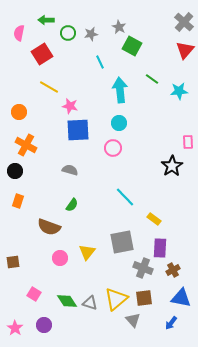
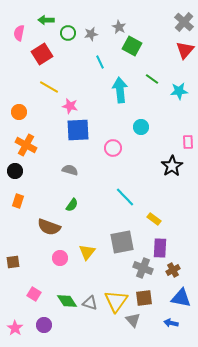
cyan circle at (119, 123): moved 22 px right, 4 px down
yellow triangle at (116, 299): moved 2 px down; rotated 15 degrees counterclockwise
blue arrow at (171, 323): rotated 64 degrees clockwise
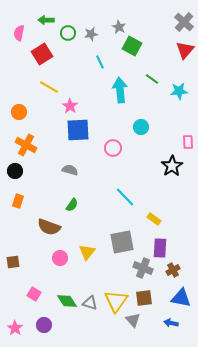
pink star at (70, 106): rotated 21 degrees clockwise
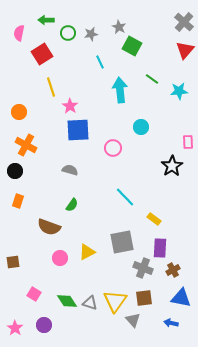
yellow line at (49, 87): moved 2 px right; rotated 42 degrees clockwise
yellow triangle at (87, 252): rotated 24 degrees clockwise
yellow triangle at (116, 301): moved 1 px left
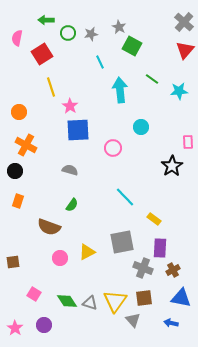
pink semicircle at (19, 33): moved 2 px left, 5 px down
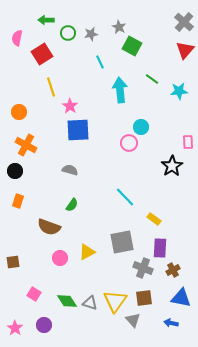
pink circle at (113, 148): moved 16 px right, 5 px up
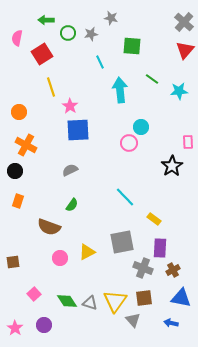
gray star at (119, 27): moved 8 px left, 9 px up; rotated 16 degrees counterclockwise
green square at (132, 46): rotated 24 degrees counterclockwise
gray semicircle at (70, 170): rotated 42 degrees counterclockwise
pink square at (34, 294): rotated 16 degrees clockwise
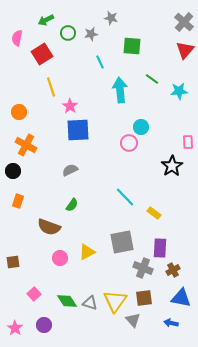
green arrow at (46, 20): rotated 28 degrees counterclockwise
black circle at (15, 171): moved 2 px left
yellow rectangle at (154, 219): moved 6 px up
